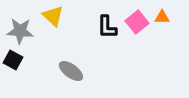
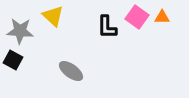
pink square: moved 5 px up; rotated 15 degrees counterclockwise
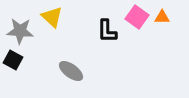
yellow triangle: moved 1 px left, 1 px down
black L-shape: moved 4 px down
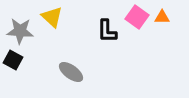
gray ellipse: moved 1 px down
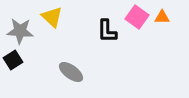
black square: rotated 30 degrees clockwise
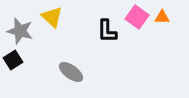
gray star: rotated 12 degrees clockwise
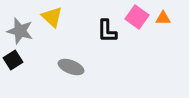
orange triangle: moved 1 px right, 1 px down
gray ellipse: moved 5 px up; rotated 15 degrees counterclockwise
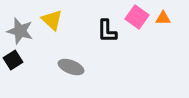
yellow triangle: moved 3 px down
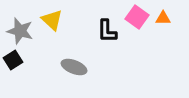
gray ellipse: moved 3 px right
